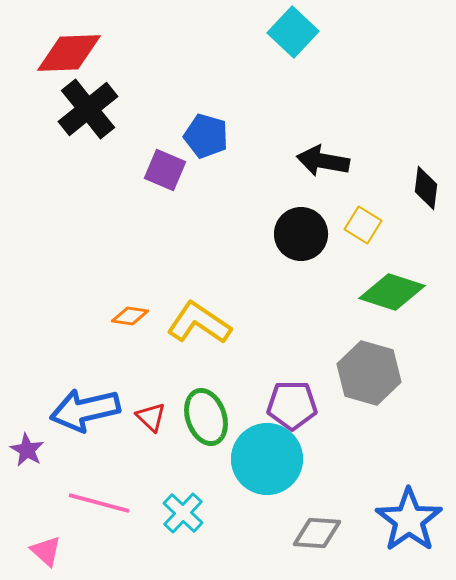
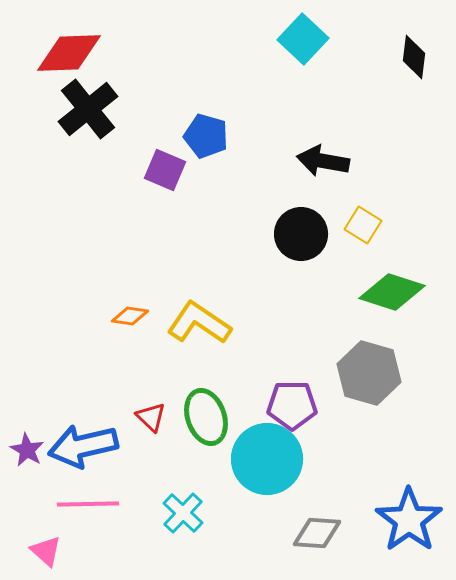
cyan square: moved 10 px right, 7 px down
black diamond: moved 12 px left, 131 px up
blue arrow: moved 2 px left, 36 px down
pink line: moved 11 px left, 1 px down; rotated 16 degrees counterclockwise
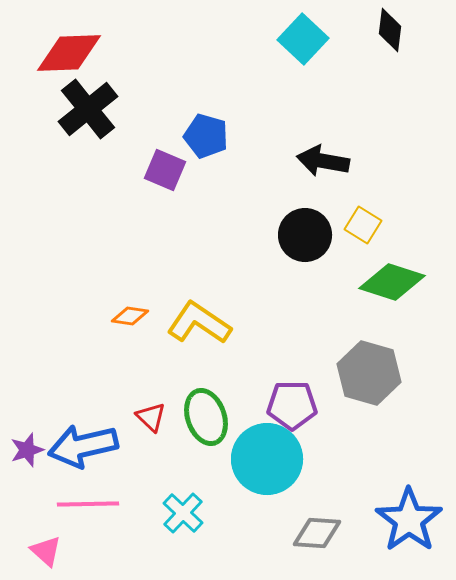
black diamond: moved 24 px left, 27 px up
black circle: moved 4 px right, 1 px down
green diamond: moved 10 px up
purple star: rotated 24 degrees clockwise
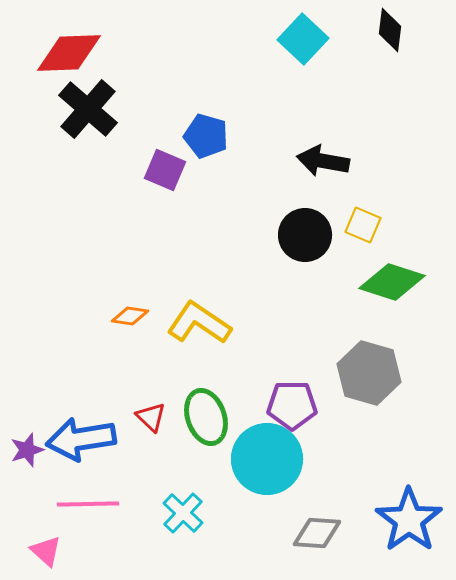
black cross: rotated 10 degrees counterclockwise
yellow square: rotated 9 degrees counterclockwise
blue arrow: moved 2 px left, 7 px up; rotated 4 degrees clockwise
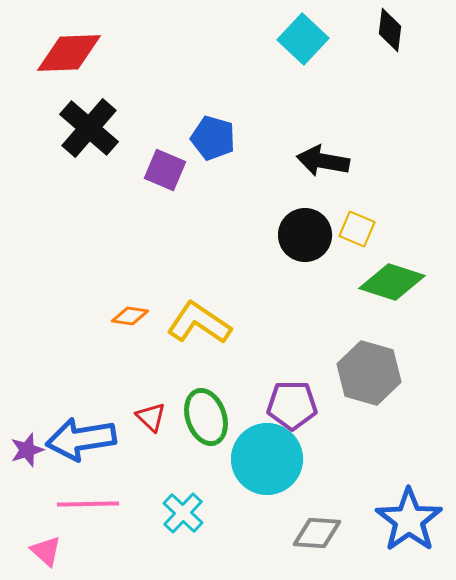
black cross: moved 1 px right, 19 px down
blue pentagon: moved 7 px right, 2 px down
yellow square: moved 6 px left, 4 px down
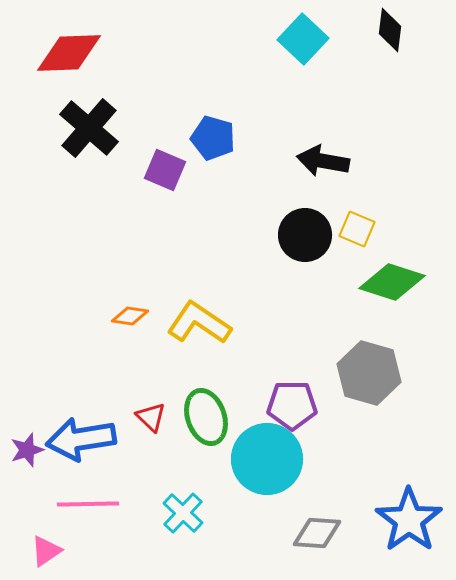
pink triangle: rotated 44 degrees clockwise
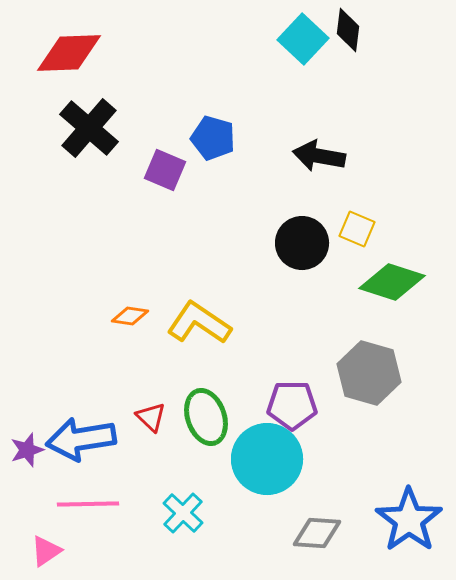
black diamond: moved 42 px left
black arrow: moved 4 px left, 5 px up
black circle: moved 3 px left, 8 px down
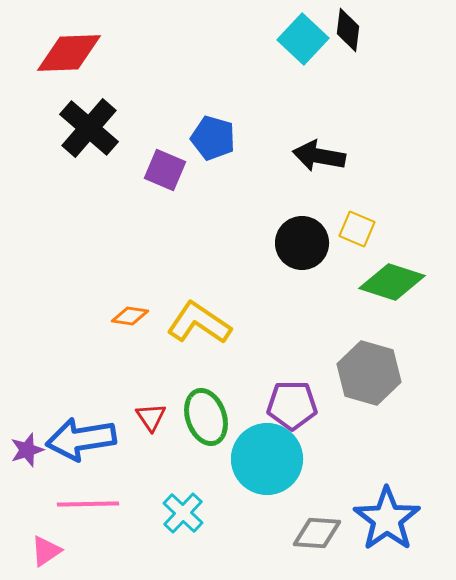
red triangle: rotated 12 degrees clockwise
blue star: moved 22 px left, 1 px up
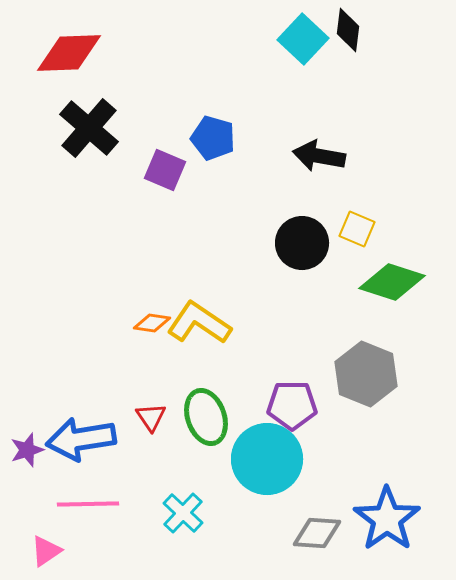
orange diamond: moved 22 px right, 7 px down
gray hexagon: moved 3 px left, 1 px down; rotated 6 degrees clockwise
